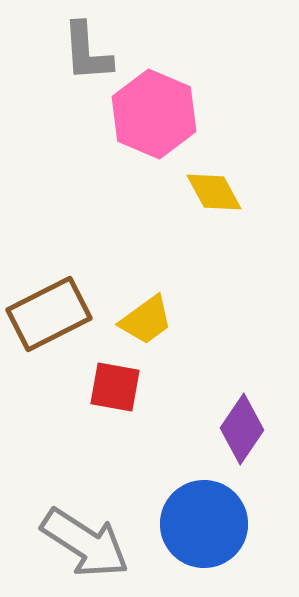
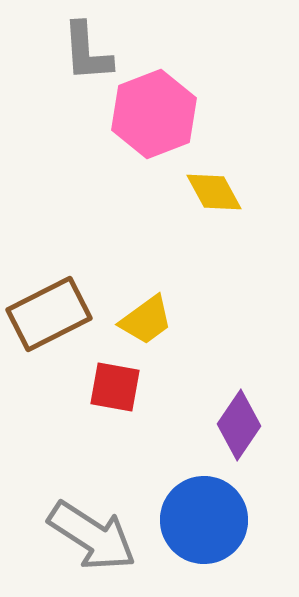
pink hexagon: rotated 16 degrees clockwise
purple diamond: moved 3 px left, 4 px up
blue circle: moved 4 px up
gray arrow: moved 7 px right, 7 px up
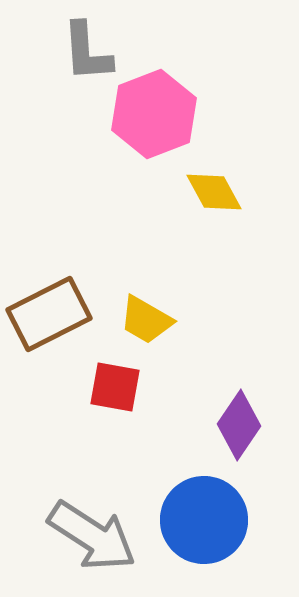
yellow trapezoid: rotated 66 degrees clockwise
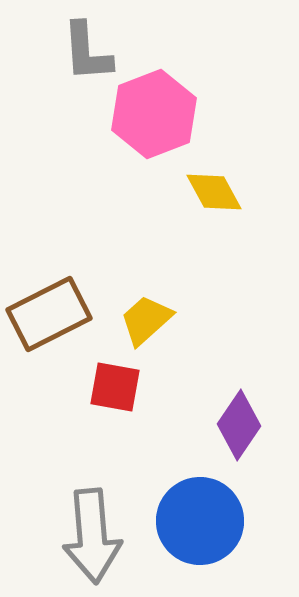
yellow trapezoid: rotated 108 degrees clockwise
blue circle: moved 4 px left, 1 px down
gray arrow: rotated 52 degrees clockwise
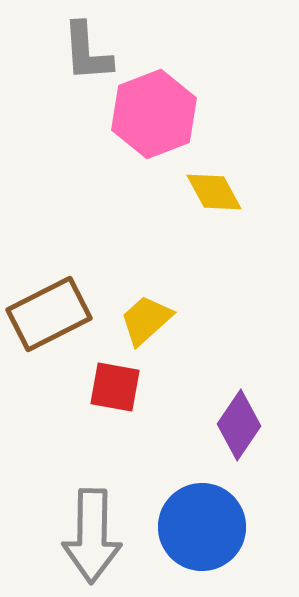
blue circle: moved 2 px right, 6 px down
gray arrow: rotated 6 degrees clockwise
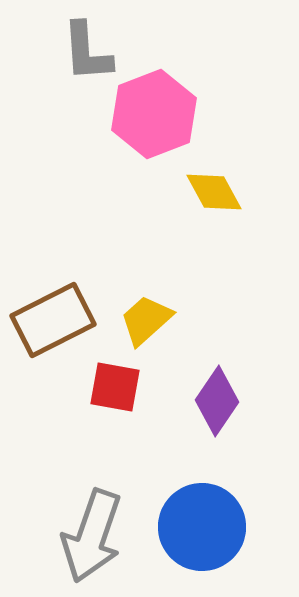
brown rectangle: moved 4 px right, 6 px down
purple diamond: moved 22 px left, 24 px up
gray arrow: rotated 18 degrees clockwise
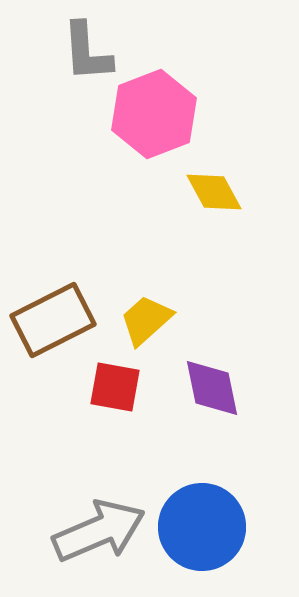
purple diamond: moved 5 px left, 13 px up; rotated 46 degrees counterclockwise
gray arrow: moved 7 px right, 5 px up; rotated 132 degrees counterclockwise
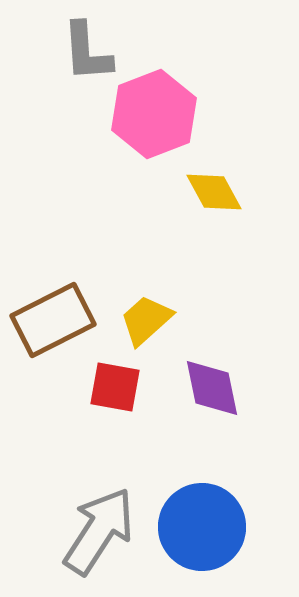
gray arrow: rotated 34 degrees counterclockwise
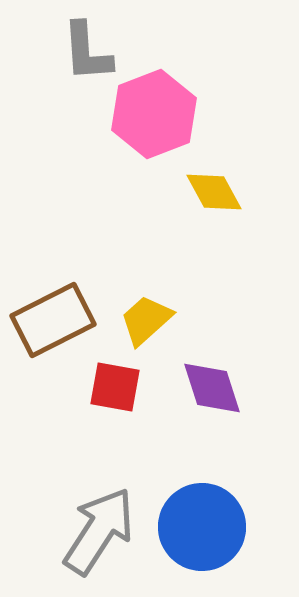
purple diamond: rotated 6 degrees counterclockwise
